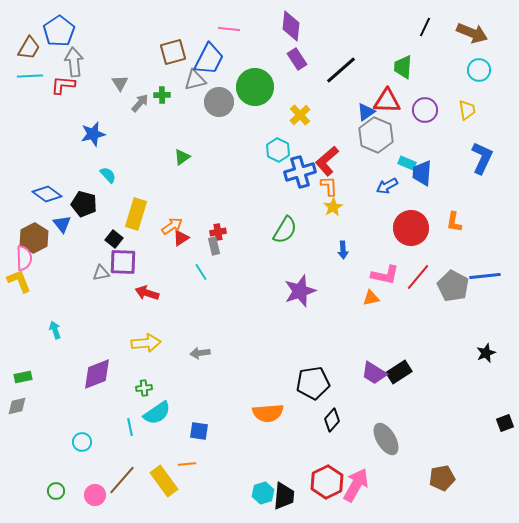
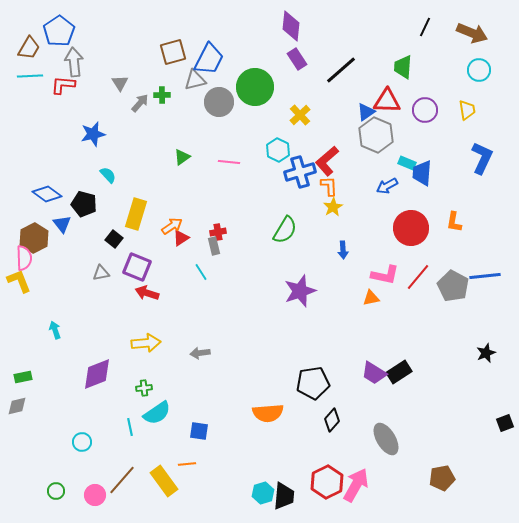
pink line at (229, 29): moved 133 px down
purple square at (123, 262): moved 14 px right, 5 px down; rotated 20 degrees clockwise
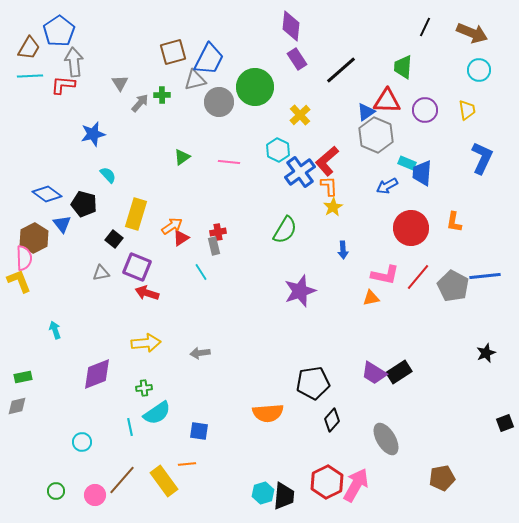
blue cross at (300, 172): rotated 20 degrees counterclockwise
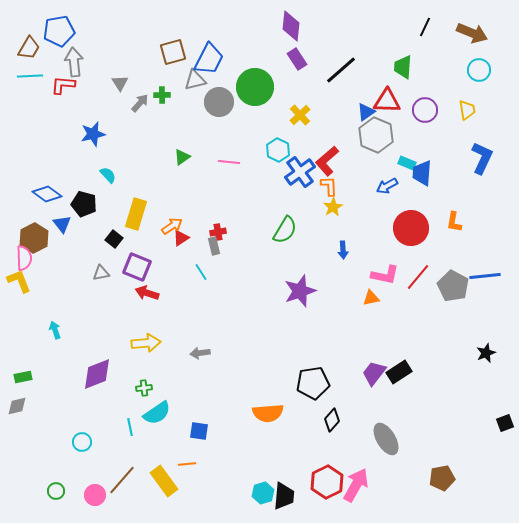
blue pentagon at (59, 31): rotated 24 degrees clockwise
purple trapezoid at (374, 373): rotated 96 degrees clockwise
